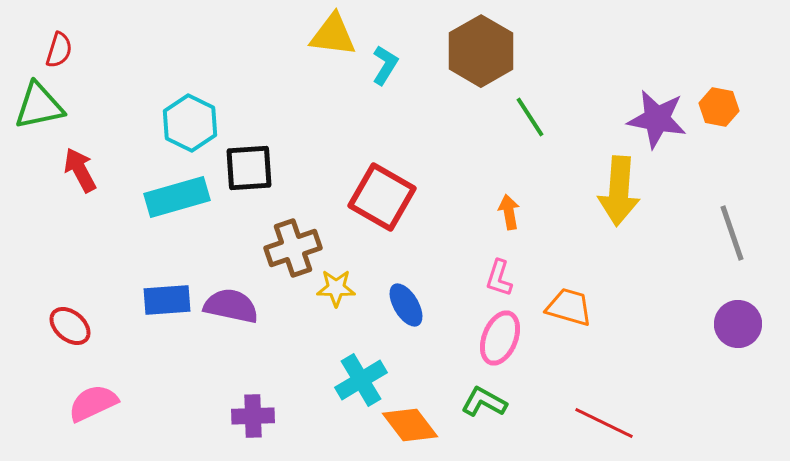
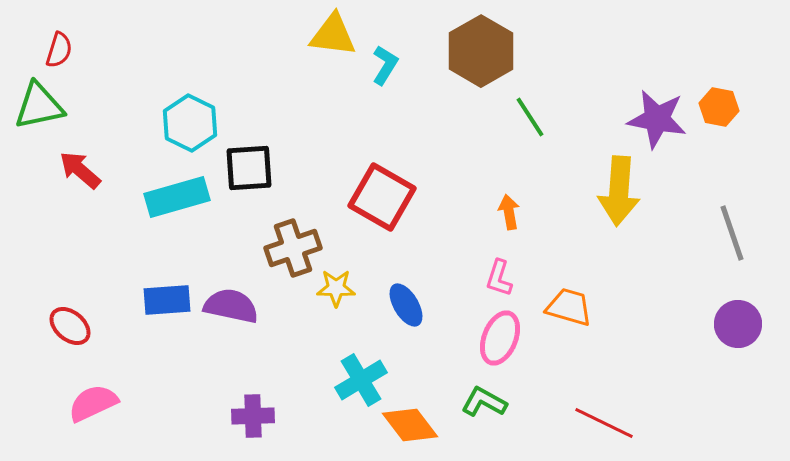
red arrow: rotated 21 degrees counterclockwise
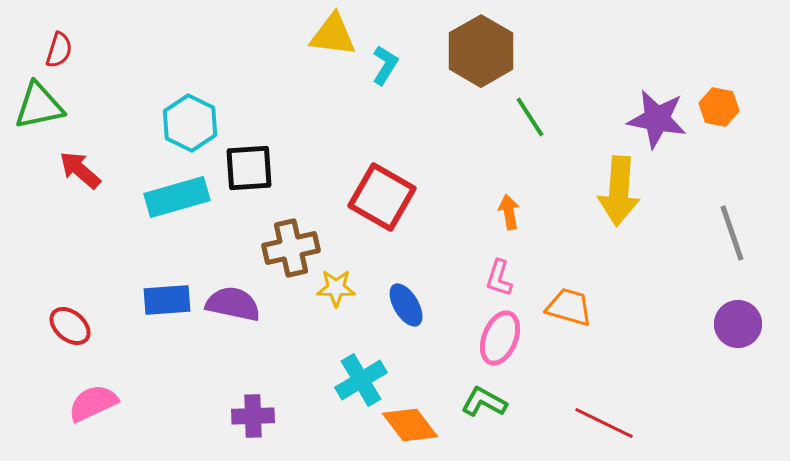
brown cross: moved 2 px left; rotated 6 degrees clockwise
purple semicircle: moved 2 px right, 2 px up
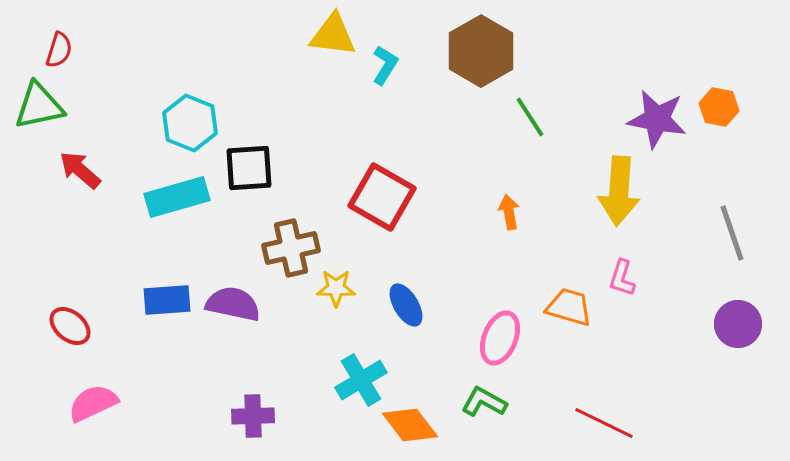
cyan hexagon: rotated 4 degrees counterclockwise
pink L-shape: moved 123 px right
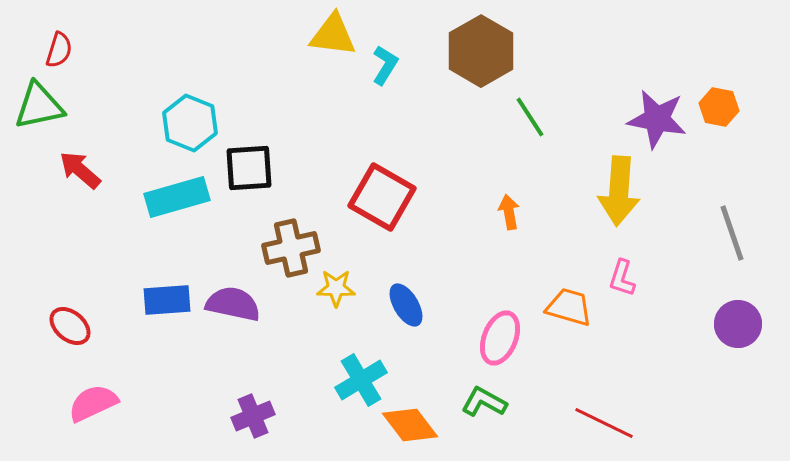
purple cross: rotated 21 degrees counterclockwise
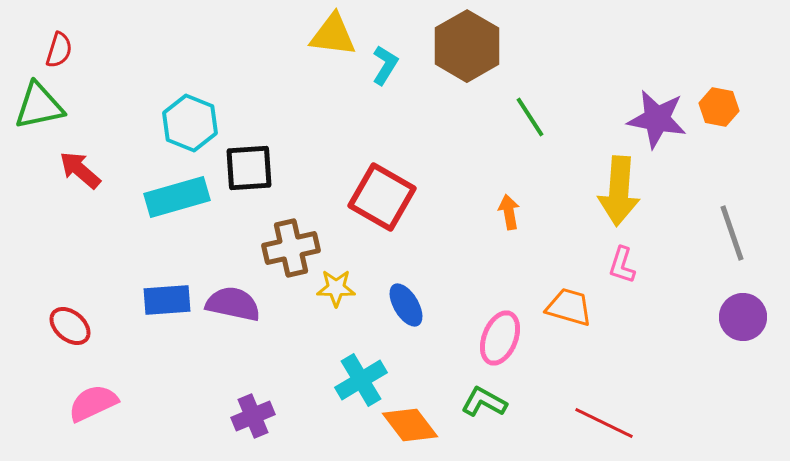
brown hexagon: moved 14 px left, 5 px up
pink L-shape: moved 13 px up
purple circle: moved 5 px right, 7 px up
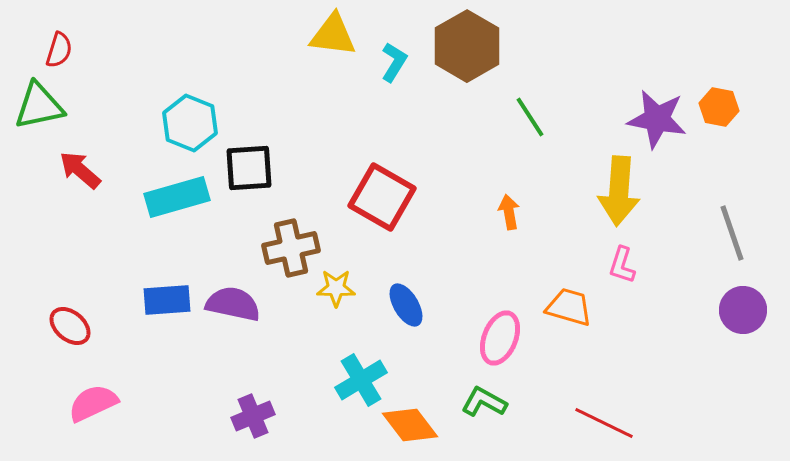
cyan L-shape: moved 9 px right, 3 px up
purple circle: moved 7 px up
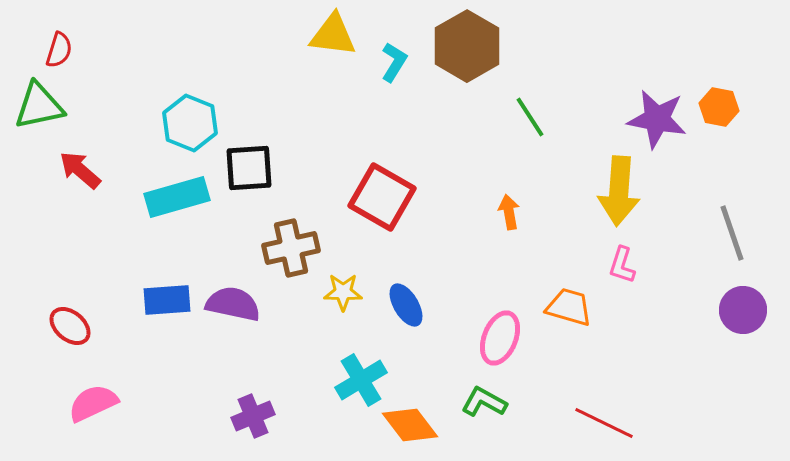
yellow star: moved 7 px right, 4 px down
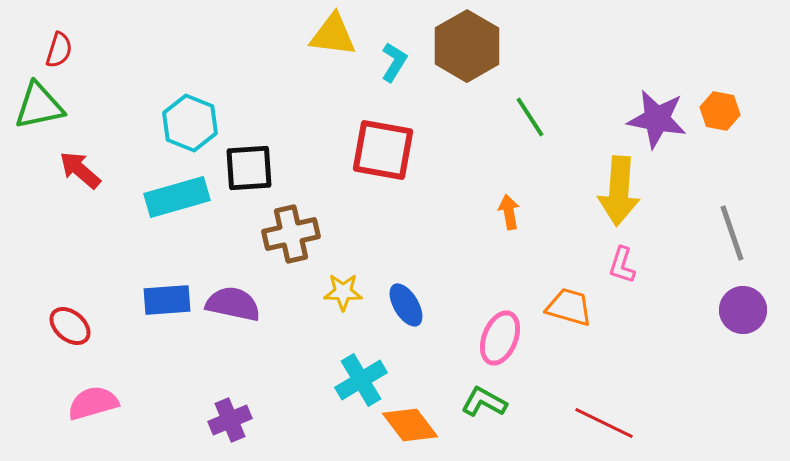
orange hexagon: moved 1 px right, 4 px down
red square: moved 1 px right, 47 px up; rotated 20 degrees counterclockwise
brown cross: moved 14 px up
pink semicircle: rotated 9 degrees clockwise
purple cross: moved 23 px left, 4 px down
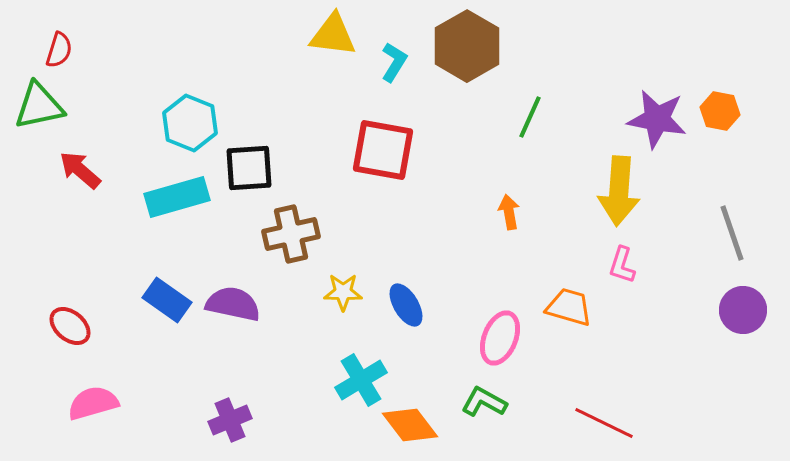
green line: rotated 57 degrees clockwise
blue rectangle: rotated 39 degrees clockwise
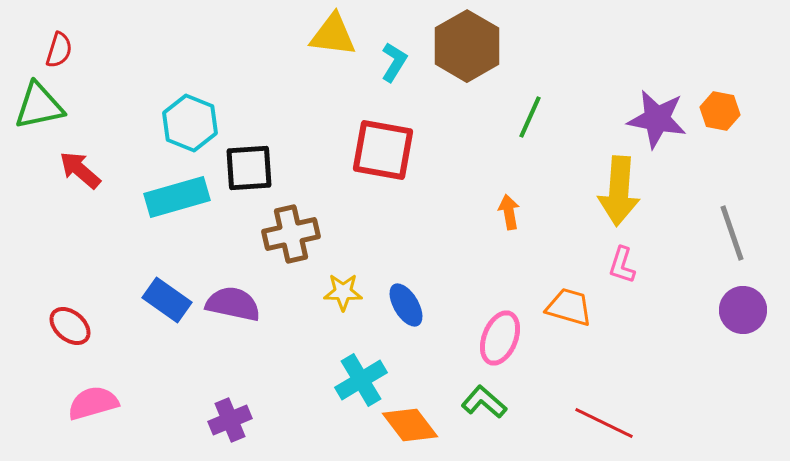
green L-shape: rotated 12 degrees clockwise
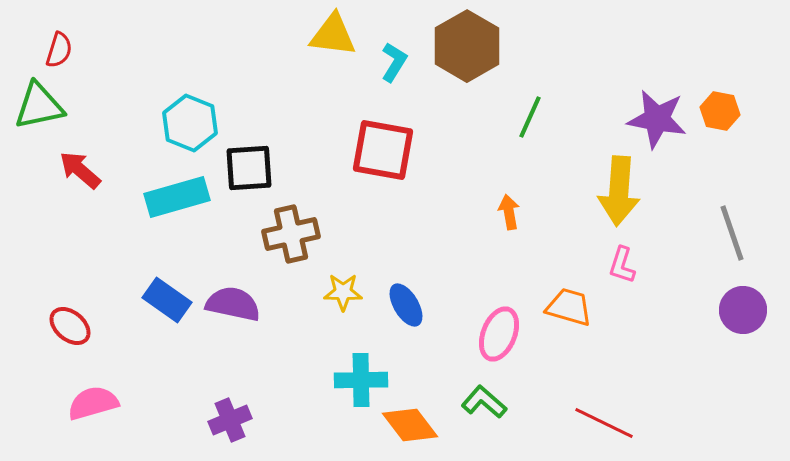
pink ellipse: moved 1 px left, 4 px up
cyan cross: rotated 30 degrees clockwise
